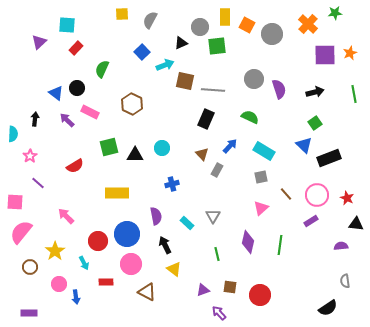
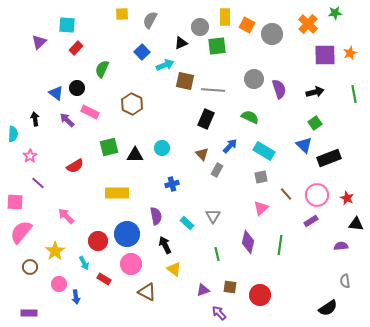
black arrow at (35, 119): rotated 16 degrees counterclockwise
red rectangle at (106, 282): moved 2 px left, 3 px up; rotated 32 degrees clockwise
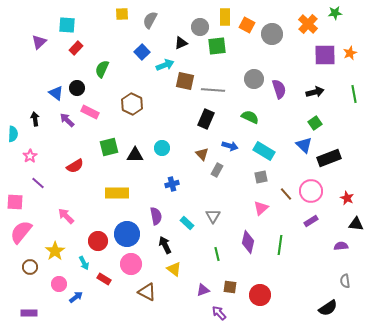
blue arrow at (230, 146): rotated 63 degrees clockwise
pink circle at (317, 195): moved 6 px left, 4 px up
blue arrow at (76, 297): rotated 120 degrees counterclockwise
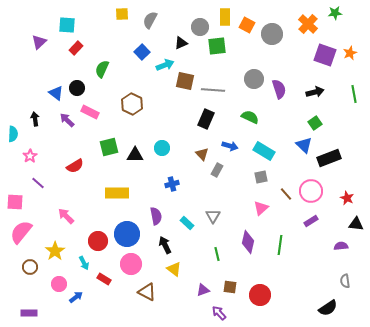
purple square at (325, 55): rotated 20 degrees clockwise
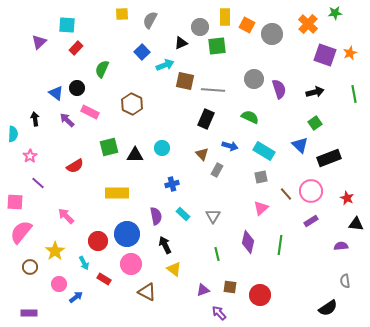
blue triangle at (304, 145): moved 4 px left
cyan rectangle at (187, 223): moved 4 px left, 9 px up
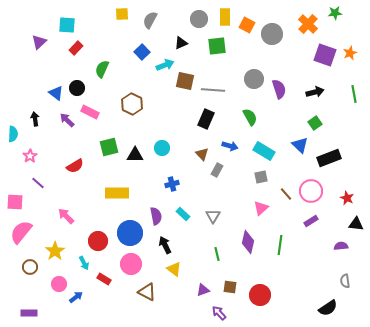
gray circle at (200, 27): moved 1 px left, 8 px up
green semicircle at (250, 117): rotated 36 degrees clockwise
blue circle at (127, 234): moved 3 px right, 1 px up
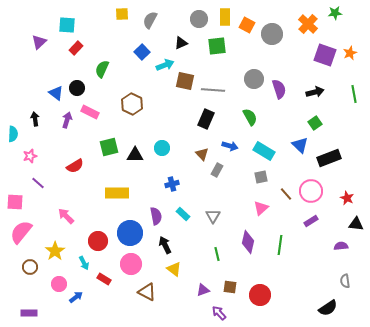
purple arrow at (67, 120): rotated 63 degrees clockwise
pink star at (30, 156): rotated 16 degrees clockwise
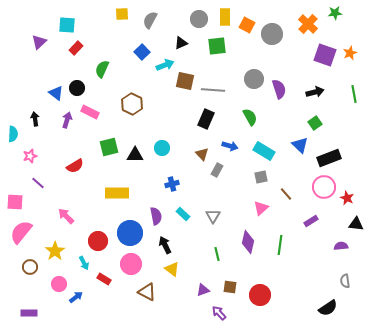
pink circle at (311, 191): moved 13 px right, 4 px up
yellow triangle at (174, 269): moved 2 px left
